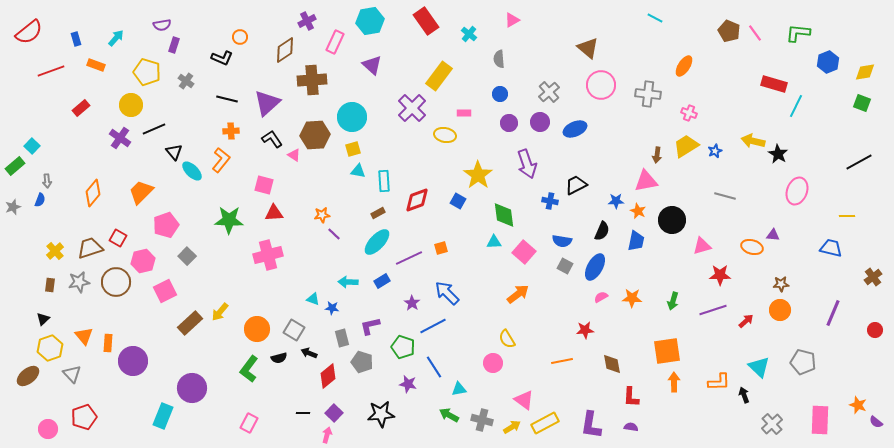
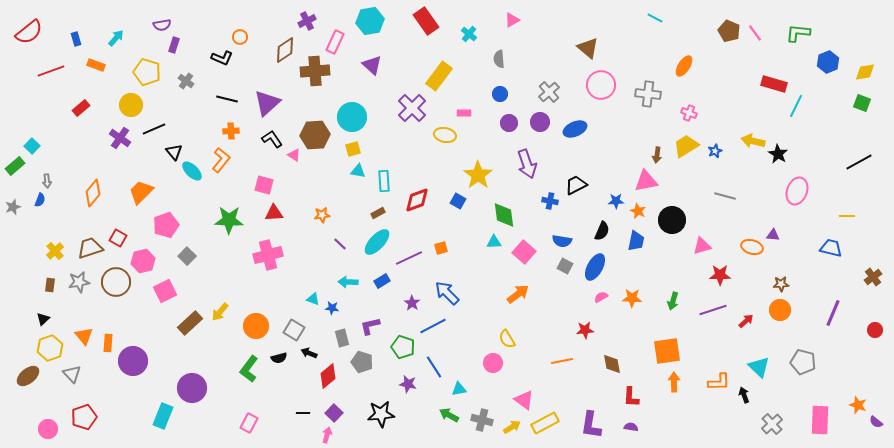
brown cross at (312, 80): moved 3 px right, 9 px up
purple line at (334, 234): moved 6 px right, 10 px down
orange circle at (257, 329): moved 1 px left, 3 px up
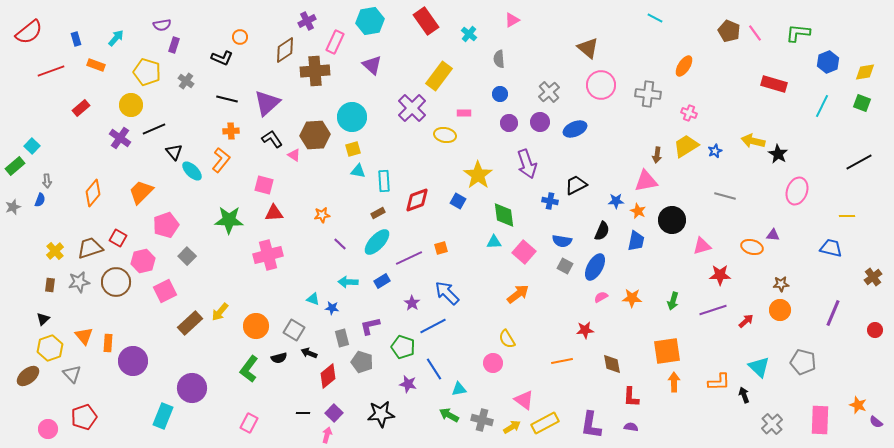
cyan line at (796, 106): moved 26 px right
blue line at (434, 367): moved 2 px down
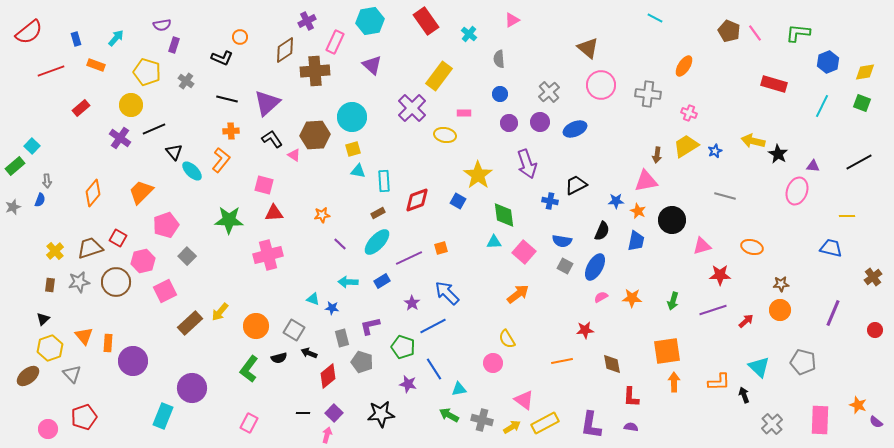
purple triangle at (773, 235): moved 40 px right, 69 px up
